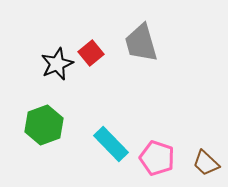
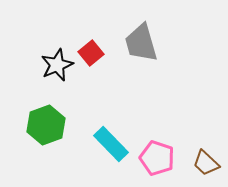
black star: moved 1 px down
green hexagon: moved 2 px right
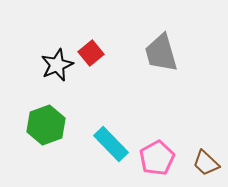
gray trapezoid: moved 20 px right, 10 px down
pink pentagon: rotated 24 degrees clockwise
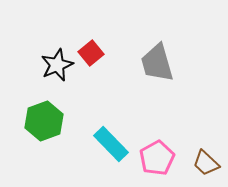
gray trapezoid: moved 4 px left, 10 px down
green hexagon: moved 2 px left, 4 px up
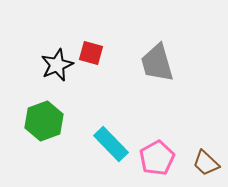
red square: rotated 35 degrees counterclockwise
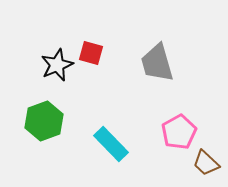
pink pentagon: moved 22 px right, 26 px up
